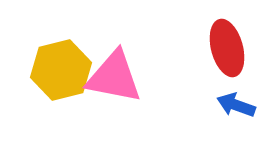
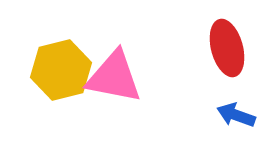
blue arrow: moved 10 px down
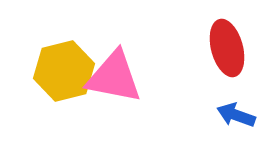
yellow hexagon: moved 3 px right, 1 px down
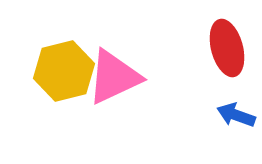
pink triangle: rotated 36 degrees counterclockwise
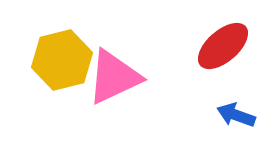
red ellipse: moved 4 px left, 2 px up; rotated 64 degrees clockwise
yellow hexagon: moved 2 px left, 11 px up
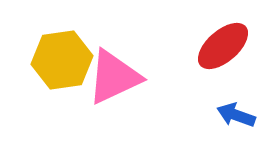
yellow hexagon: rotated 6 degrees clockwise
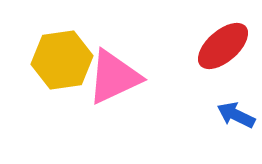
blue arrow: rotated 6 degrees clockwise
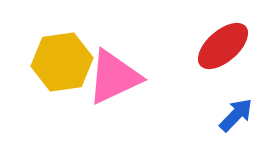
yellow hexagon: moved 2 px down
blue arrow: rotated 108 degrees clockwise
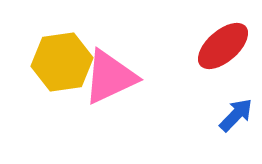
pink triangle: moved 4 px left
